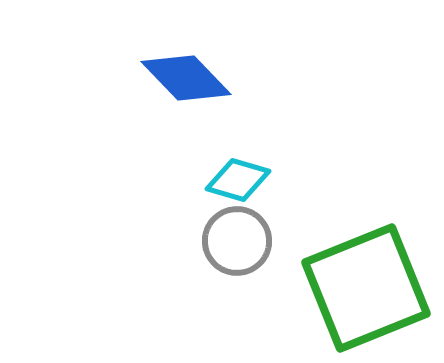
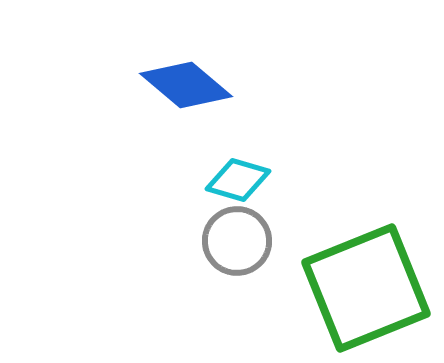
blue diamond: moved 7 px down; rotated 6 degrees counterclockwise
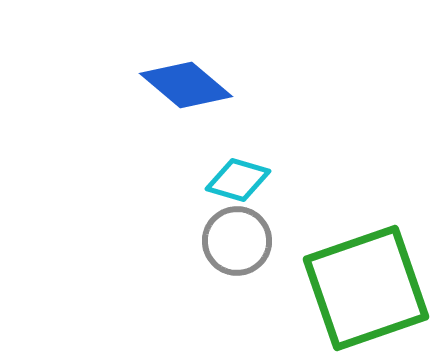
green square: rotated 3 degrees clockwise
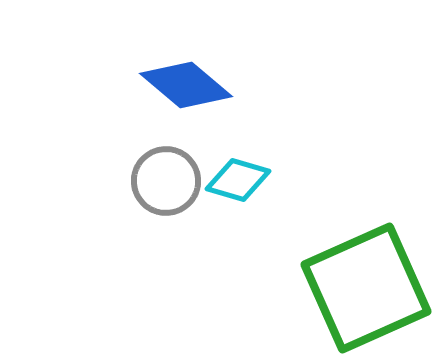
gray circle: moved 71 px left, 60 px up
green square: rotated 5 degrees counterclockwise
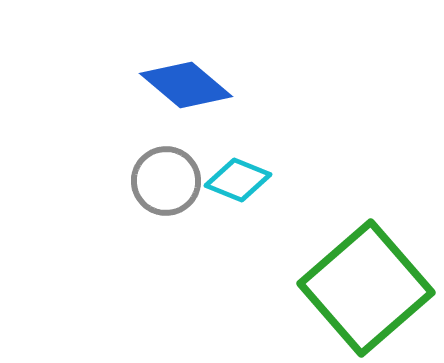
cyan diamond: rotated 6 degrees clockwise
green square: rotated 17 degrees counterclockwise
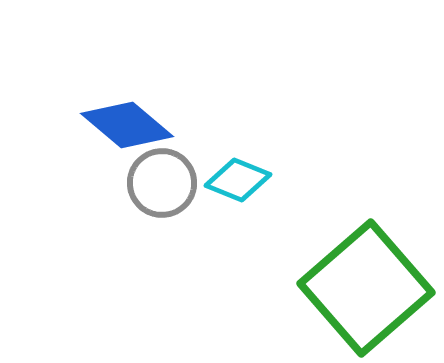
blue diamond: moved 59 px left, 40 px down
gray circle: moved 4 px left, 2 px down
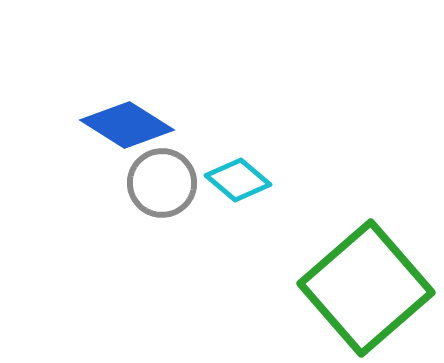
blue diamond: rotated 8 degrees counterclockwise
cyan diamond: rotated 18 degrees clockwise
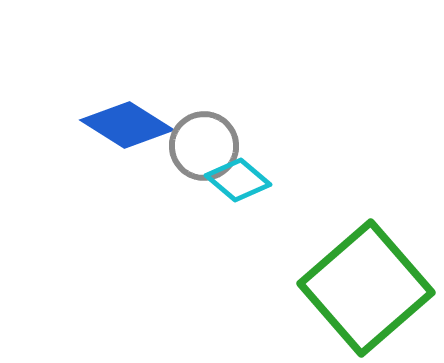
gray circle: moved 42 px right, 37 px up
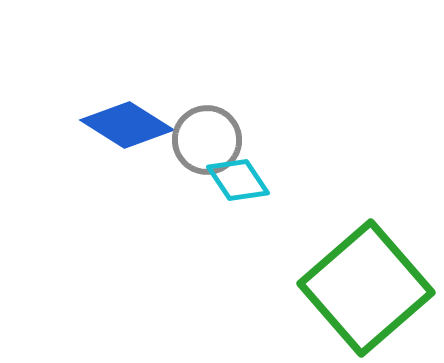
gray circle: moved 3 px right, 6 px up
cyan diamond: rotated 16 degrees clockwise
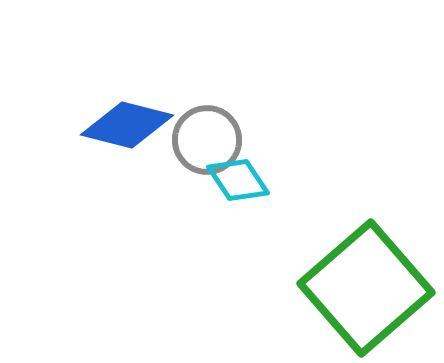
blue diamond: rotated 18 degrees counterclockwise
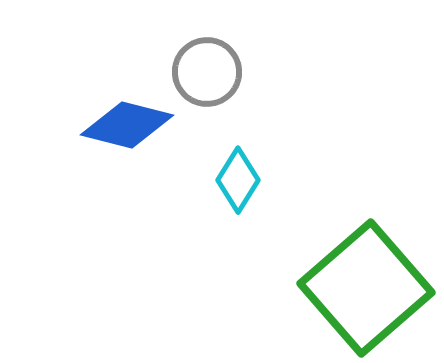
gray circle: moved 68 px up
cyan diamond: rotated 66 degrees clockwise
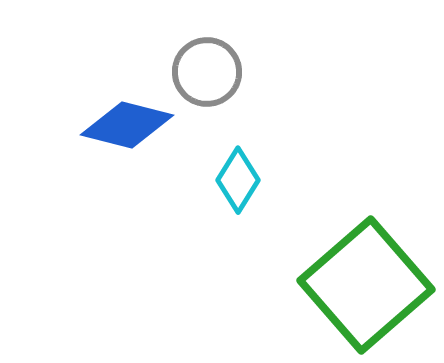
green square: moved 3 px up
